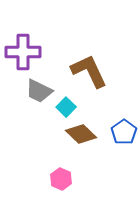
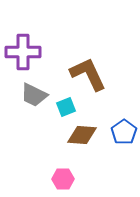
brown L-shape: moved 1 px left, 3 px down
gray trapezoid: moved 5 px left, 4 px down
cyan square: rotated 24 degrees clockwise
brown diamond: moved 1 px right, 1 px down; rotated 40 degrees counterclockwise
pink hexagon: moved 2 px right; rotated 25 degrees counterclockwise
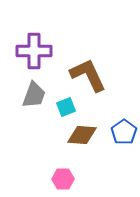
purple cross: moved 11 px right, 1 px up
brown L-shape: moved 1 px down
gray trapezoid: rotated 96 degrees counterclockwise
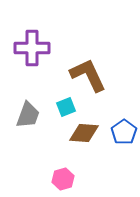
purple cross: moved 2 px left, 3 px up
gray trapezoid: moved 6 px left, 20 px down
brown diamond: moved 2 px right, 2 px up
pink hexagon: rotated 15 degrees counterclockwise
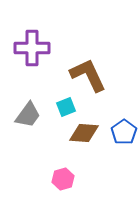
gray trapezoid: rotated 16 degrees clockwise
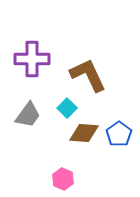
purple cross: moved 11 px down
cyan square: moved 1 px right, 1 px down; rotated 24 degrees counterclockwise
blue pentagon: moved 5 px left, 2 px down
pink hexagon: rotated 20 degrees counterclockwise
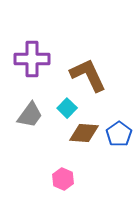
gray trapezoid: moved 2 px right
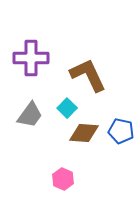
purple cross: moved 1 px left, 1 px up
blue pentagon: moved 2 px right, 3 px up; rotated 25 degrees counterclockwise
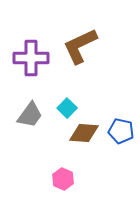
brown L-shape: moved 8 px left, 29 px up; rotated 90 degrees counterclockwise
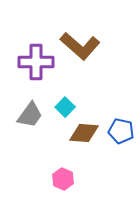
brown L-shape: rotated 114 degrees counterclockwise
purple cross: moved 5 px right, 4 px down
cyan square: moved 2 px left, 1 px up
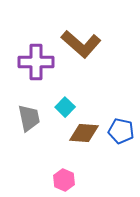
brown L-shape: moved 1 px right, 2 px up
gray trapezoid: moved 1 px left, 3 px down; rotated 48 degrees counterclockwise
pink hexagon: moved 1 px right, 1 px down
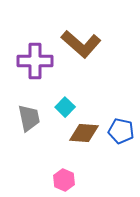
purple cross: moved 1 px left, 1 px up
